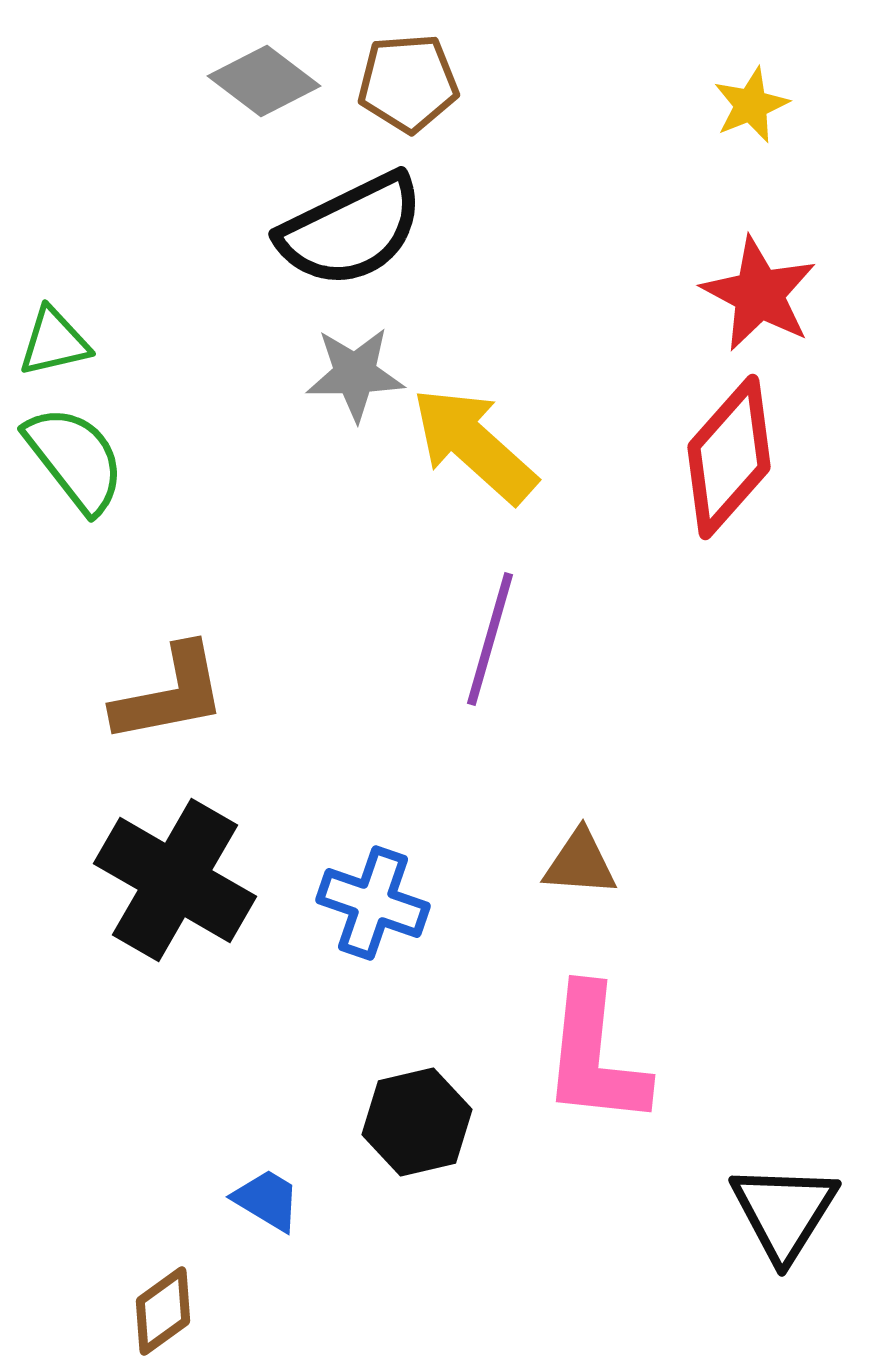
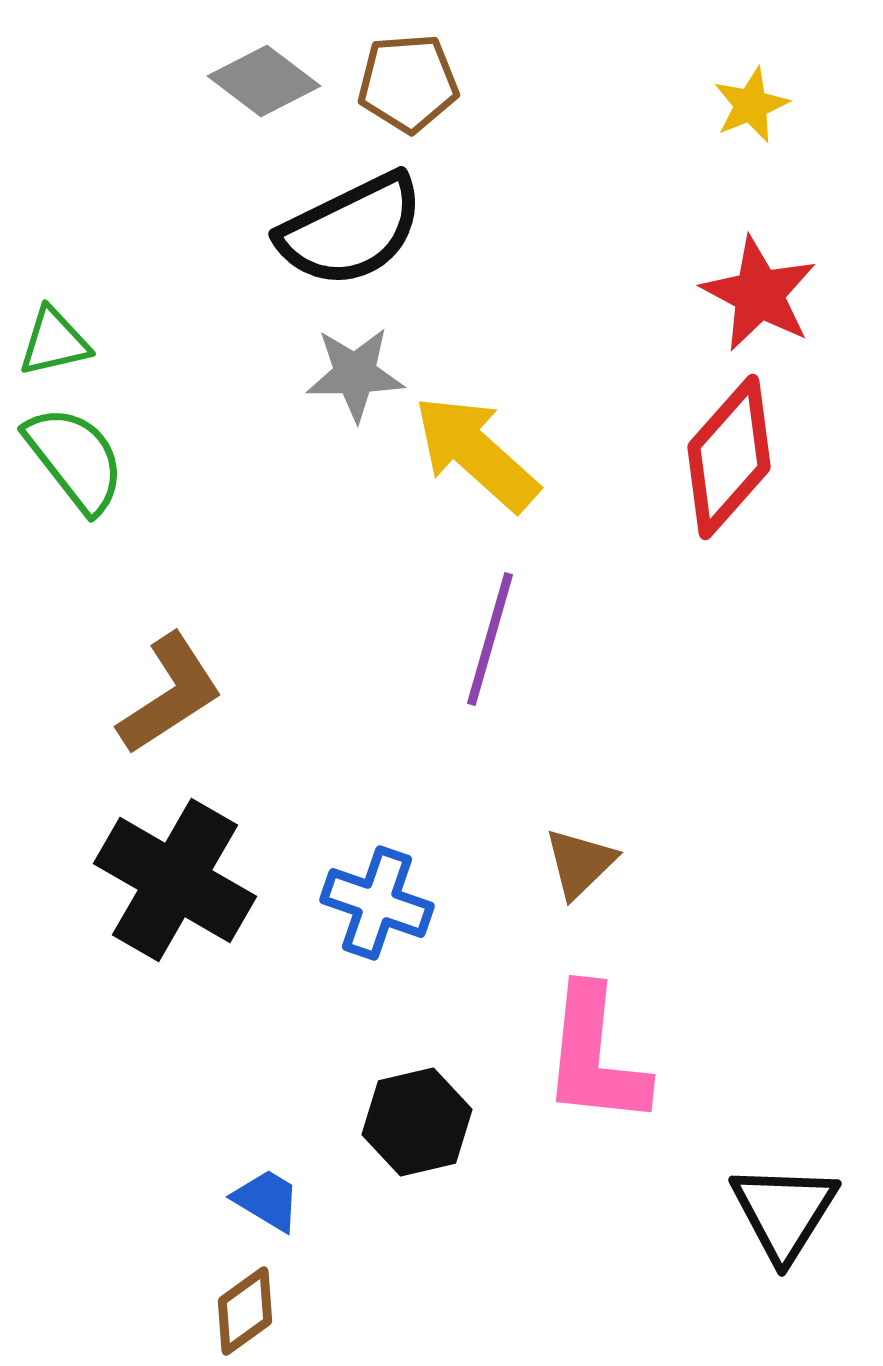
yellow arrow: moved 2 px right, 8 px down
brown L-shape: rotated 22 degrees counterclockwise
brown triangle: rotated 48 degrees counterclockwise
blue cross: moved 4 px right
brown diamond: moved 82 px right
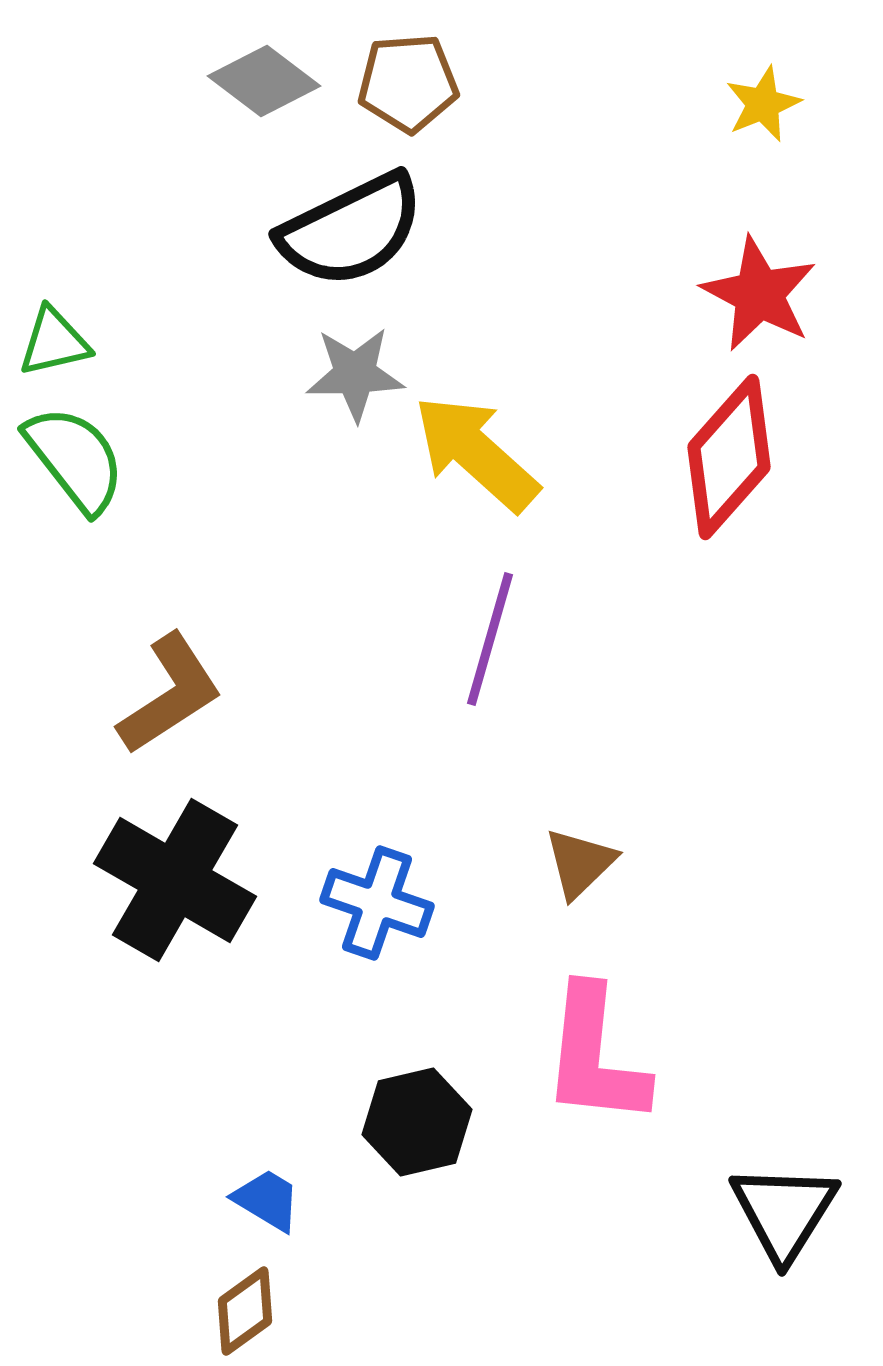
yellow star: moved 12 px right, 1 px up
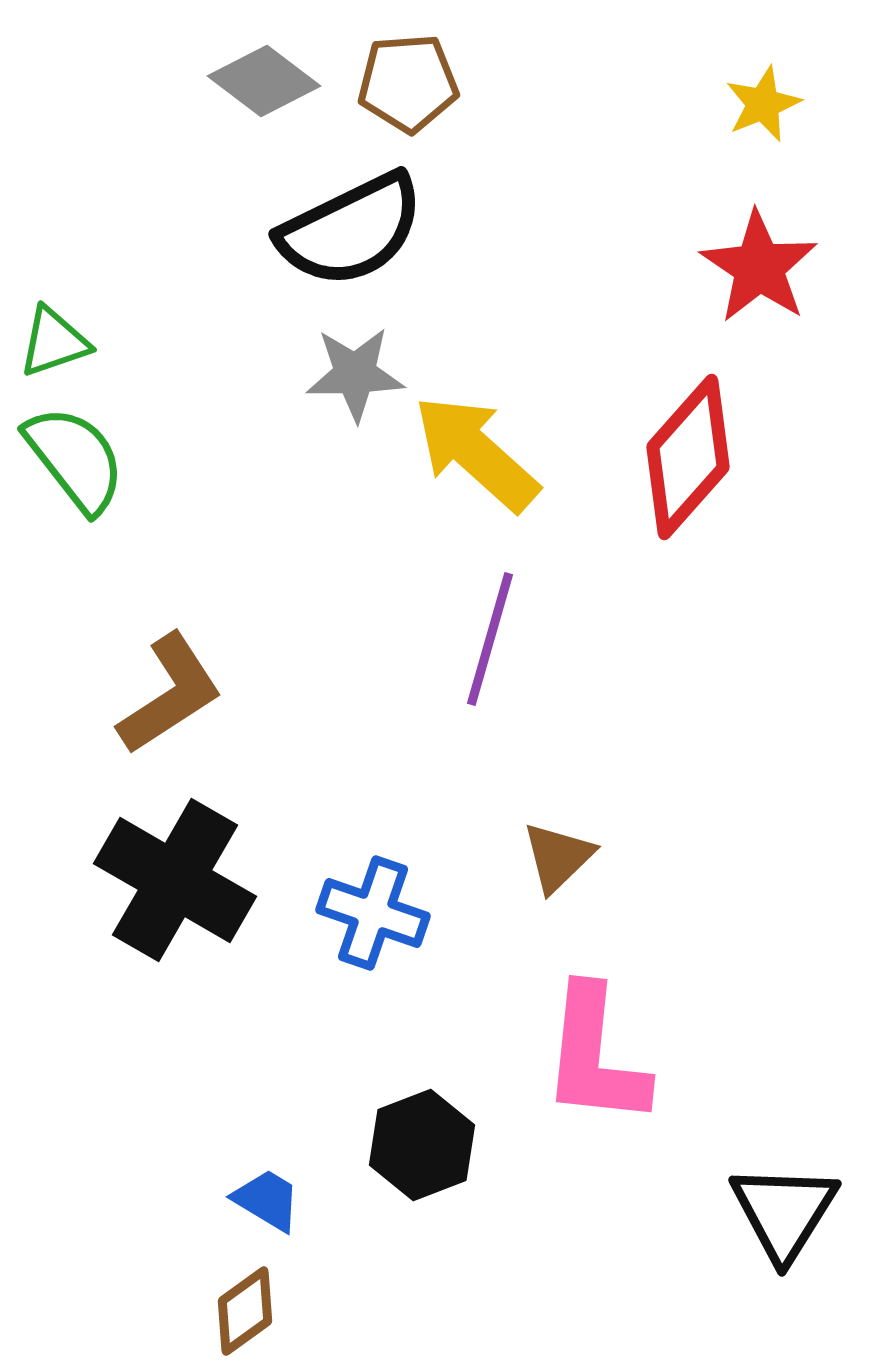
red star: moved 27 px up; rotated 6 degrees clockwise
green triangle: rotated 6 degrees counterclockwise
red diamond: moved 41 px left
brown triangle: moved 22 px left, 6 px up
blue cross: moved 4 px left, 10 px down
black hexagon: moved 5 px right, 23 px down; rotated 8 degrees counterclockwise
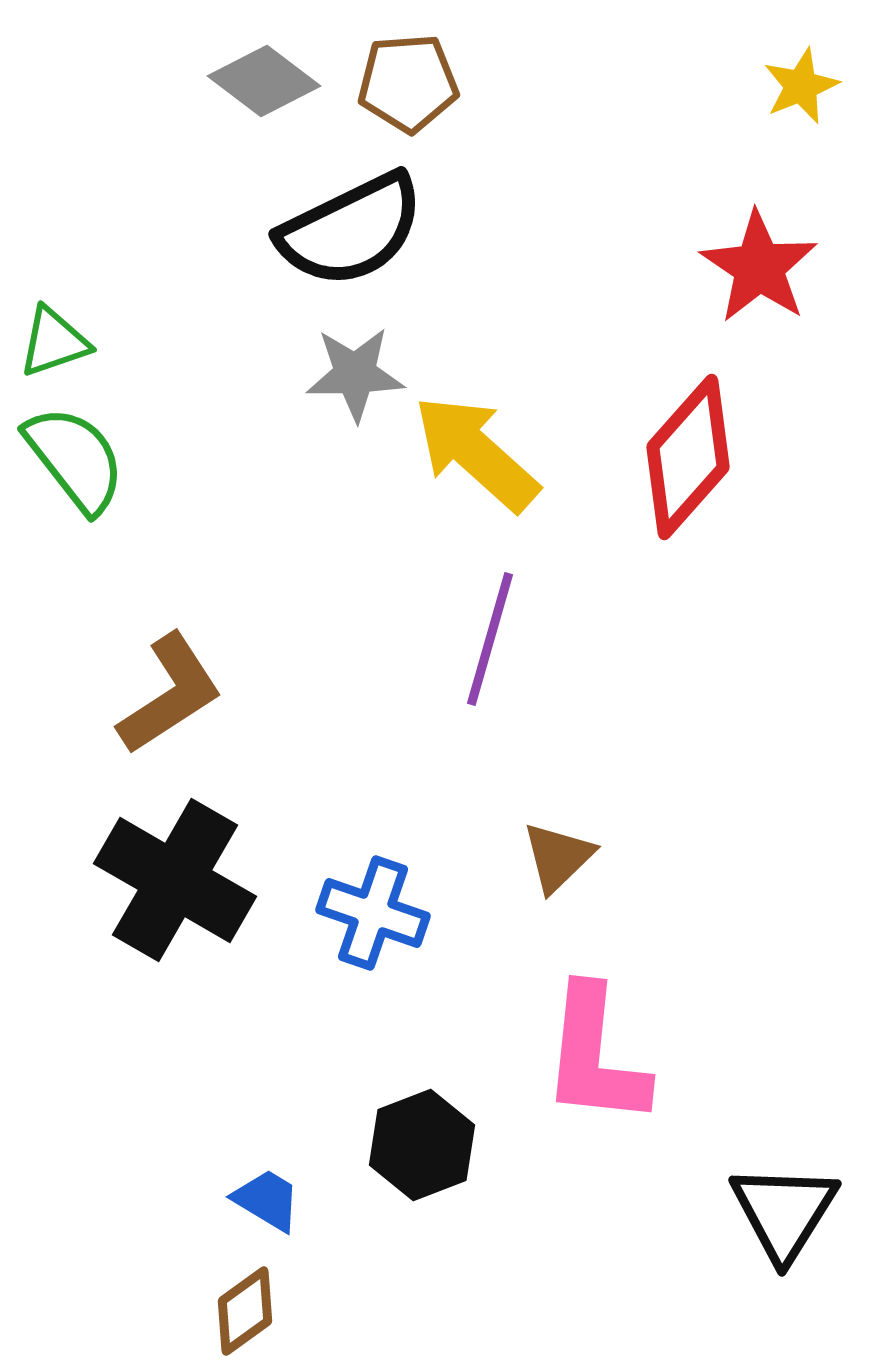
yellow star: moved 38 px right, 18 px up
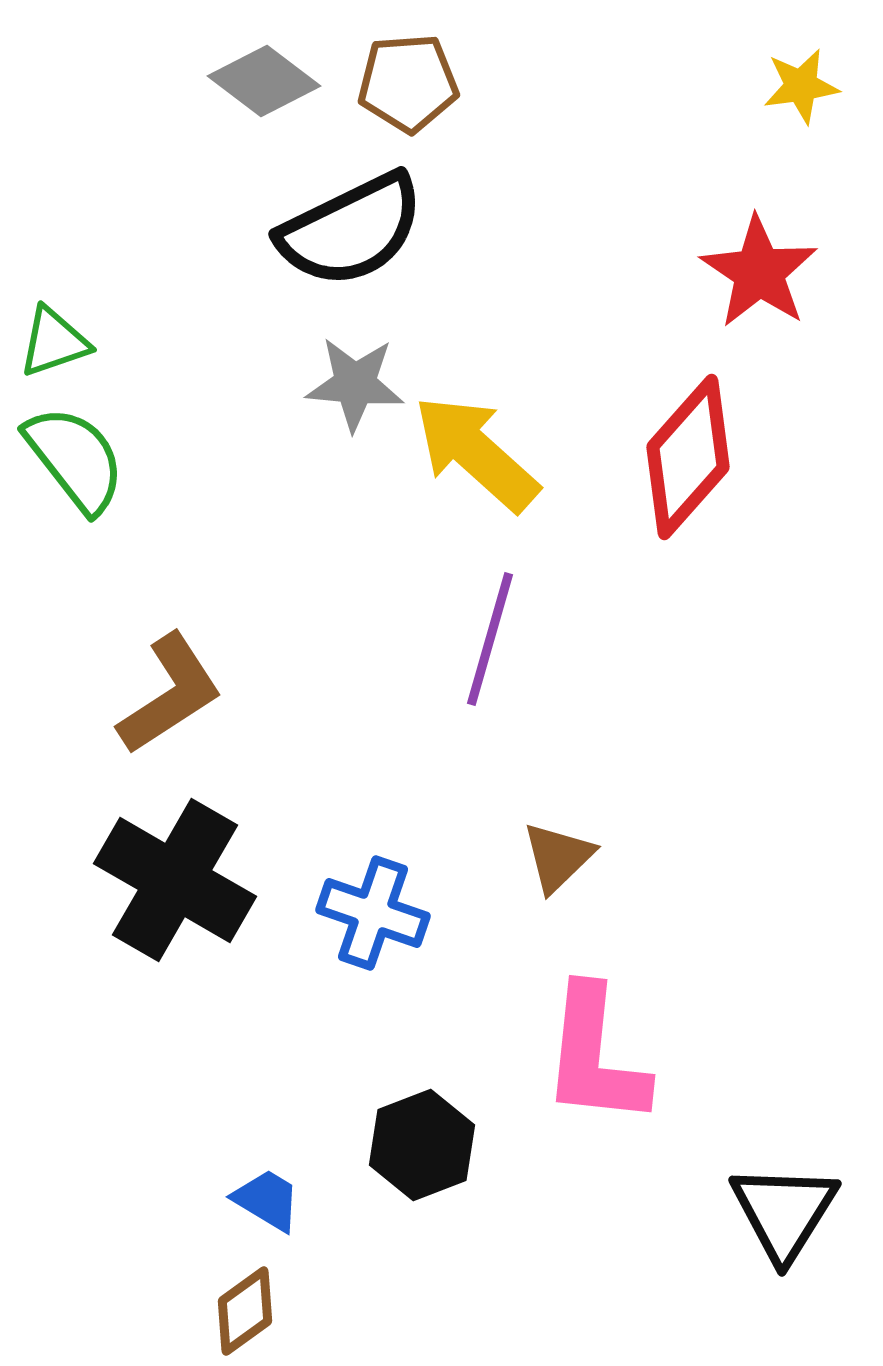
yellow star: rotated 14 degrees clockwise
red star: moved 5 px down
gray star: moved 10 px down; rotated 6 degrees clockwise
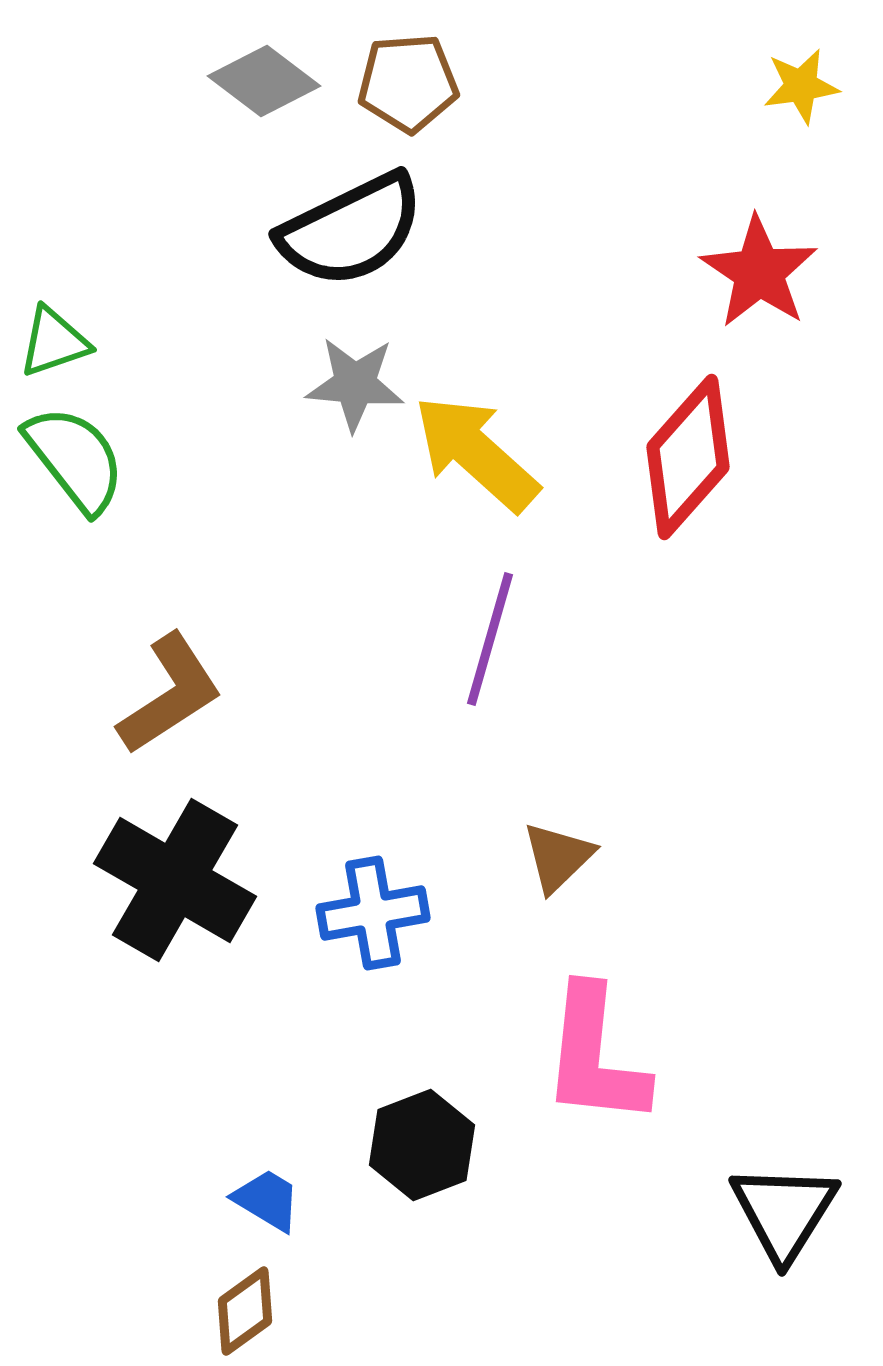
blue cross: rotated 29 degrees counterclockwise
